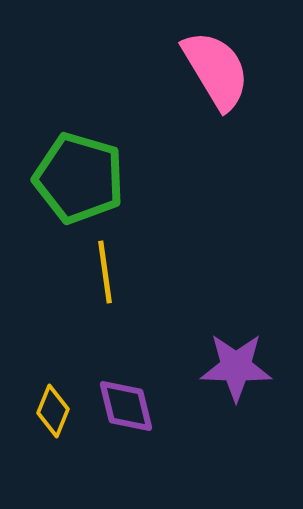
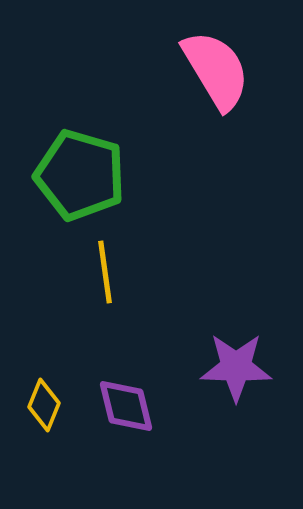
green pentagon: moved 1 px right, 3 px up
yellow diamond: moved 9 px left, 6 px up
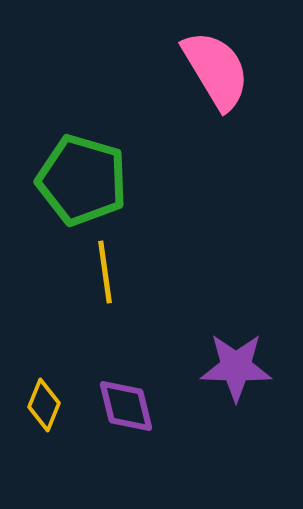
green pentagon: moved 2 px right, 5 px down
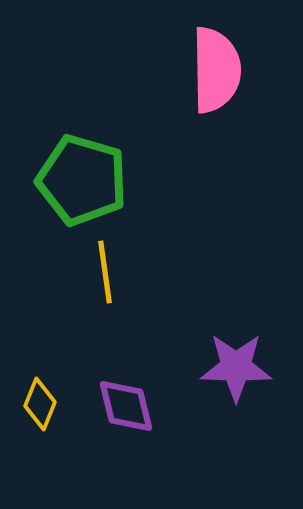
pink semicircle: rotated 30 degrees clockwise
yellow diamond: moved 4 px left, 1 px up
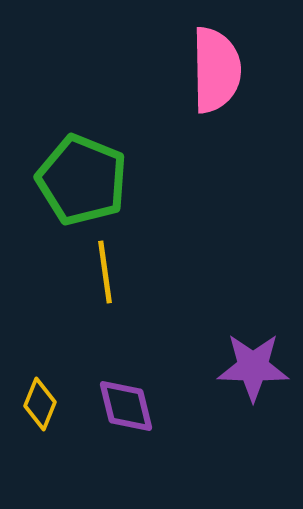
green pentagon: rotated 6 degrees clockwise
purple star: moved 17 px right
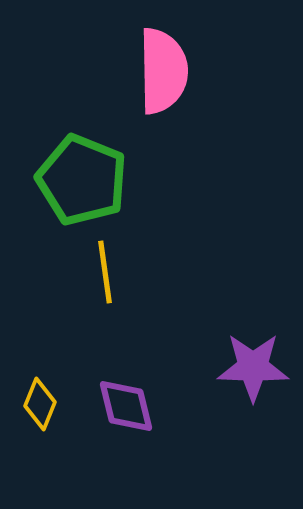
pink semicircle: moved 53 px left, 1 px down
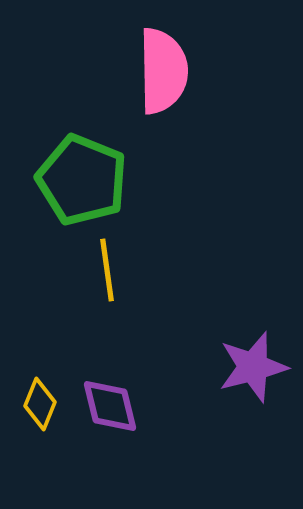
yellow line: moved 2 px right, 2 px up
purple star: rotated 16 degrees counterclockwise
purple diamond: moved 16 px left
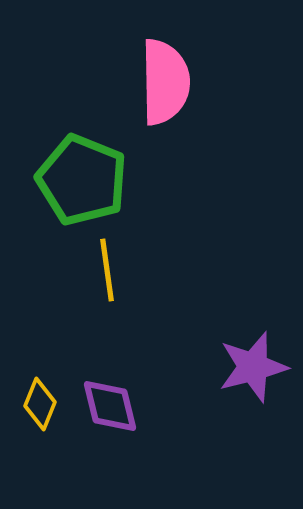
pink semicircle: moved 2 px right, 11 px down
